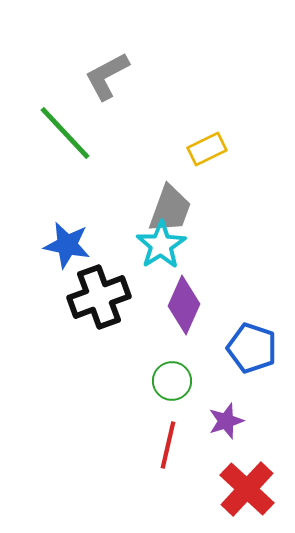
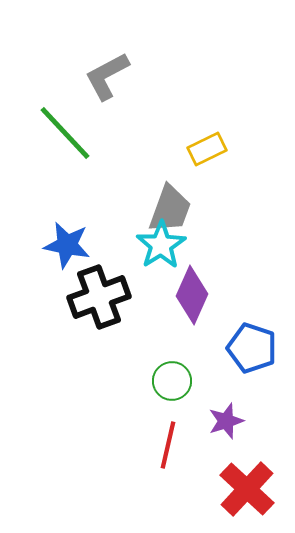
purple diamond: moved 8 px right, 10 px up
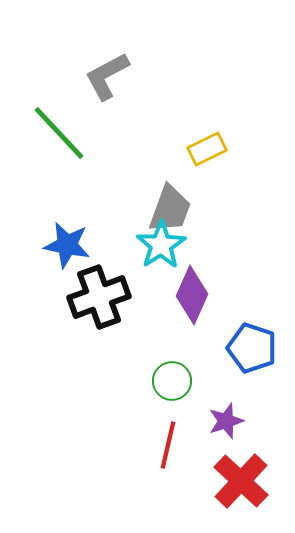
green line: moved 6 px left
red cross: moved 6 px left, 8 px up
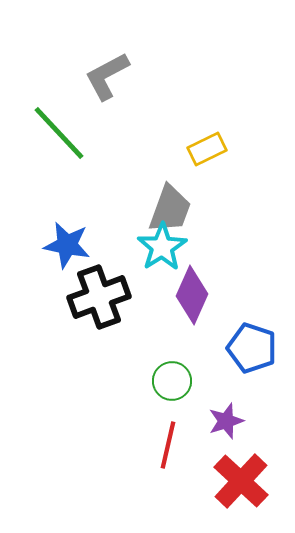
cyan star: moved 1 px right, 2 px down
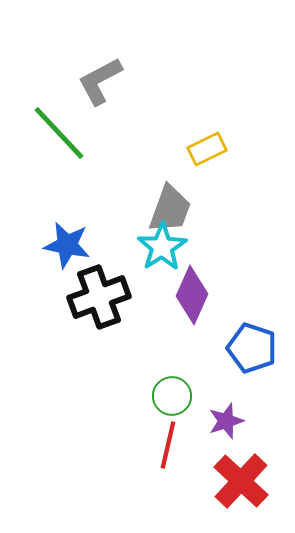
gray L-shape: moved 7 px left, 5 px down
green circle: moved 15 px down
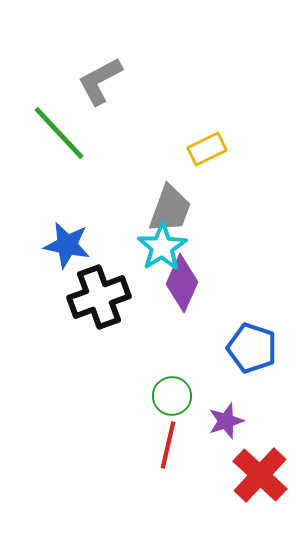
purple diamond: moved 10 px left, 12 px up
red cross: moved 19 px right, 6 px up
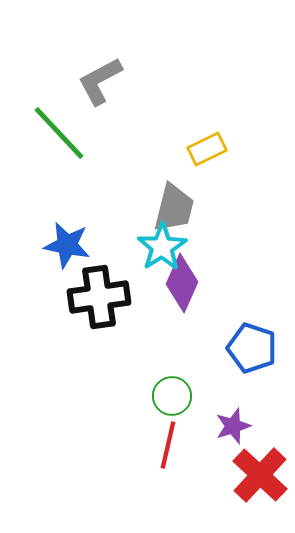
gray trapezoid: moved 4 px right, 1 px up; rotated 6 degrees counterclockwise
black cross: rotated 12 degrees clockwise
purple star: moved 7 px right, 5 px down
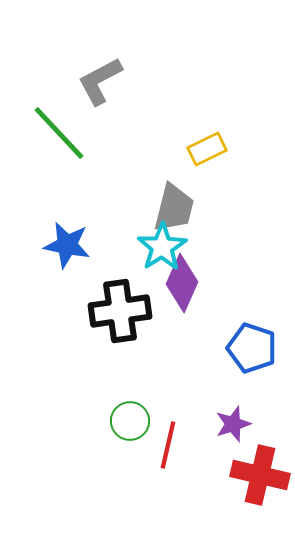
black cross: moved 21 px right, 14 px down
green circle: moved 42 px left, 25 px down
purple star: moved 2 px up
red cross: rotated 30 degrees counterclockwise
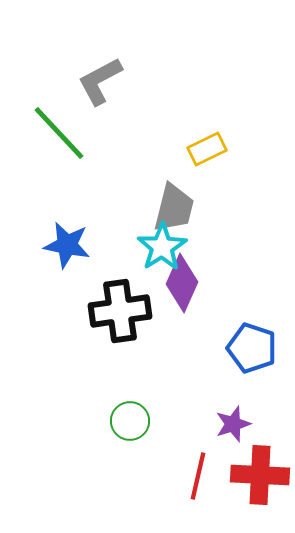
red line: moved 30 px right, 31 px down
red cross: rotated 10 degrees counterclockwise
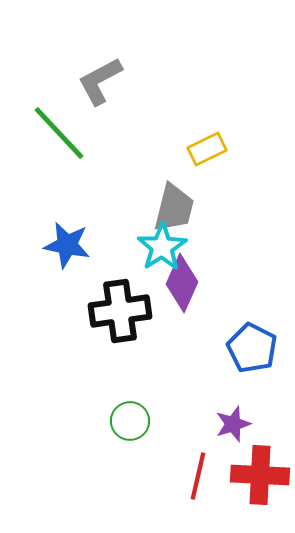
blue pentagon: rotated 9 degrees clockwise
